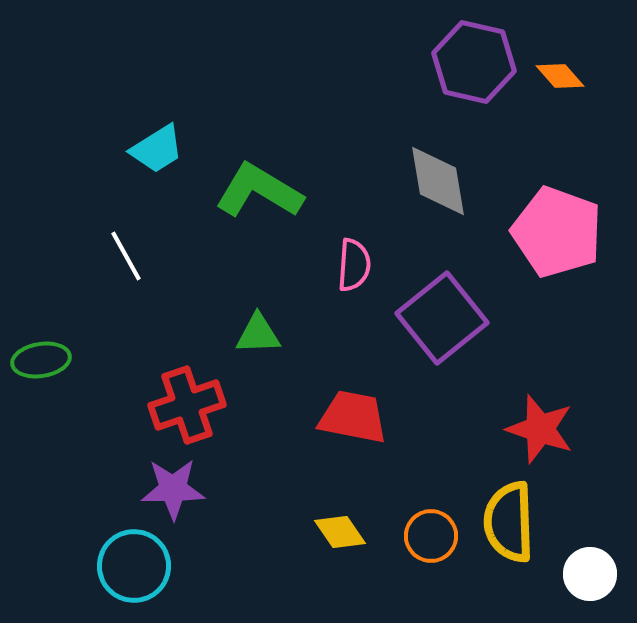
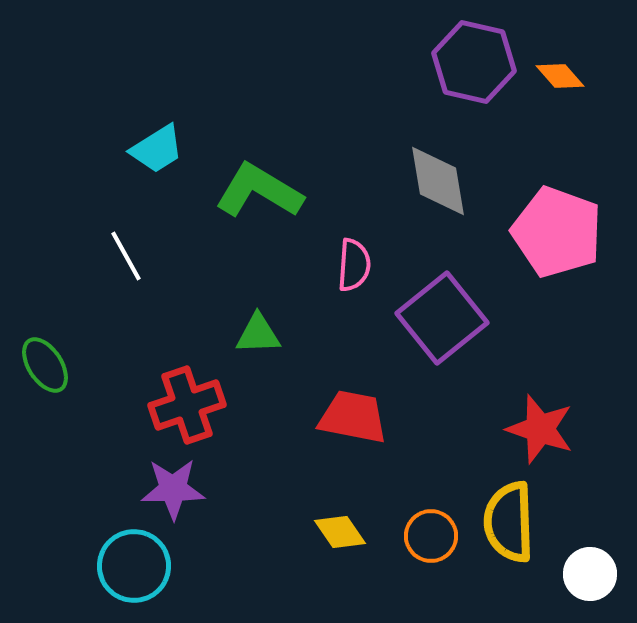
green ellipse: moved 4 px right, 5 px down; rotated 66 degrees clockwise
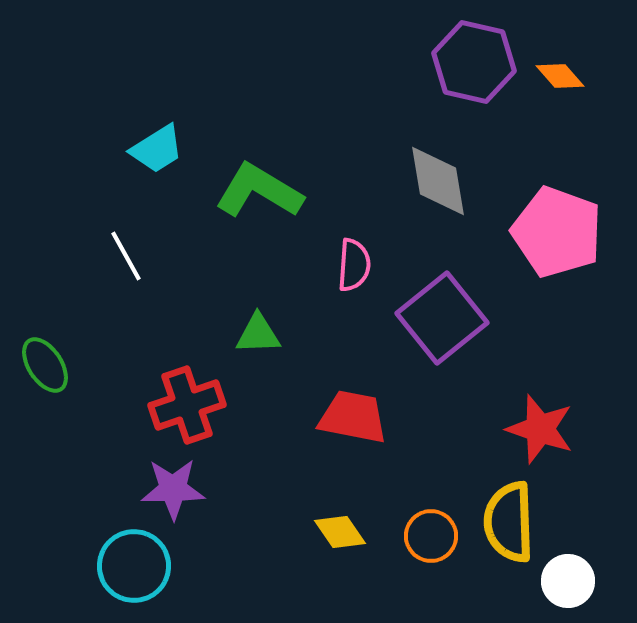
white circle: moved 22 px left, 7 px down
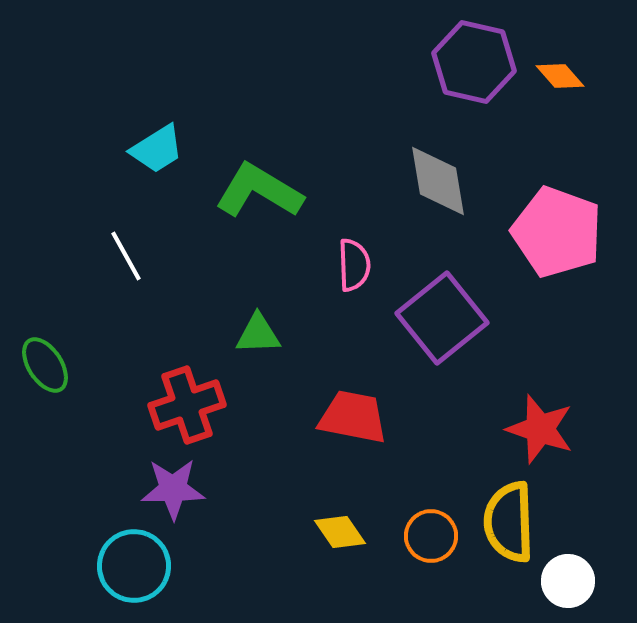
pink semicircle: rotated 6 degrees counterclockwise
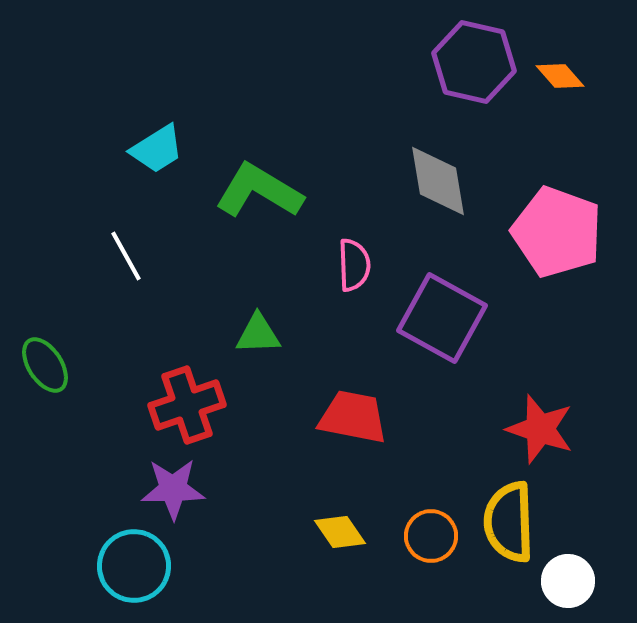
purple square: rotated 22 degrees counterclockwise
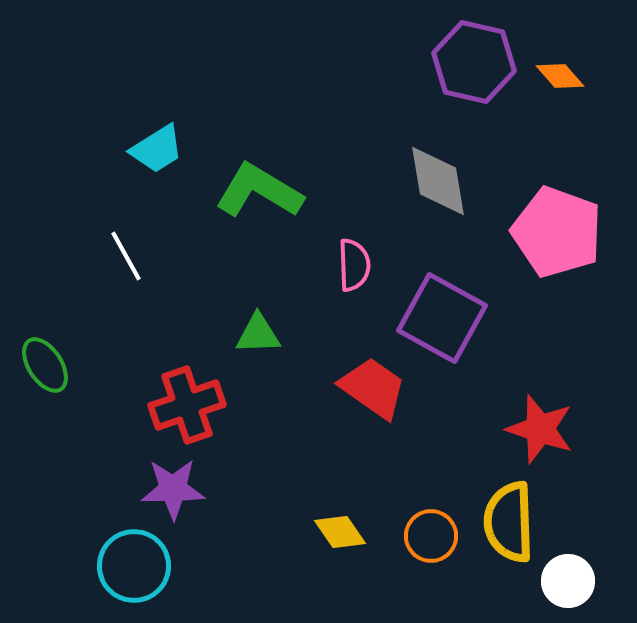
red trapezoid: moved 20 px right, 29 px up; rotated 24 degrees clockwise
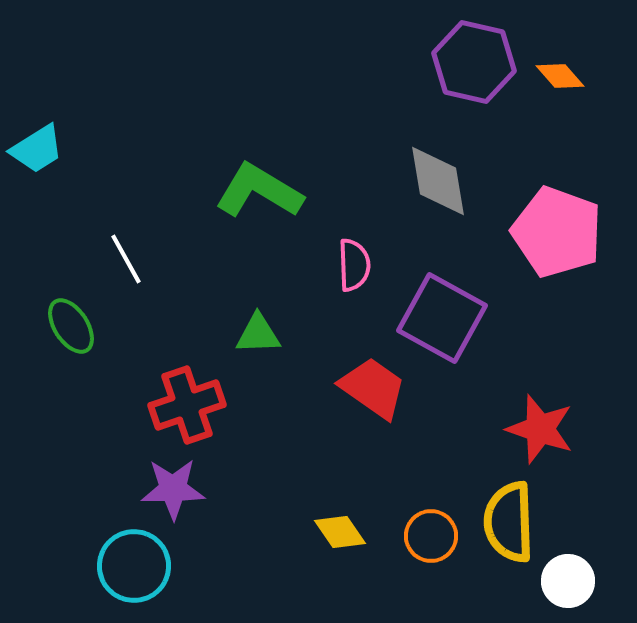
cyan trapezoid: moved 120 px left
white line: moved 3 px down
green ellipse: moved 26 px right, 39 px up
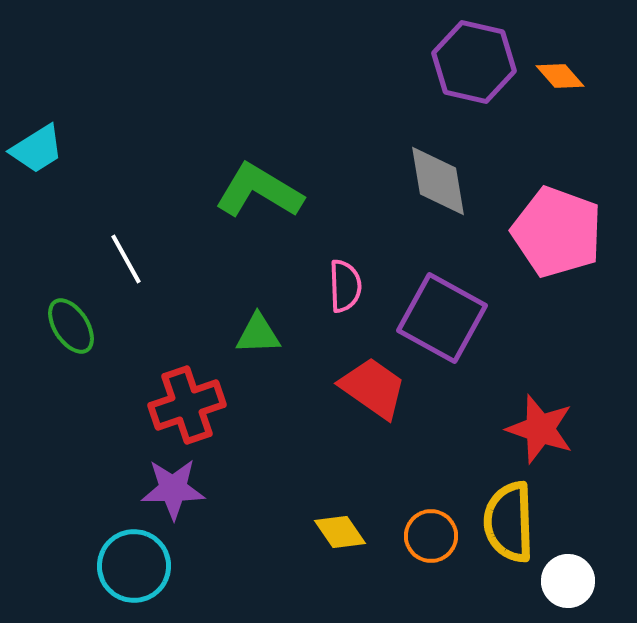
pink semicircle: moved 9 px left, 21 px down
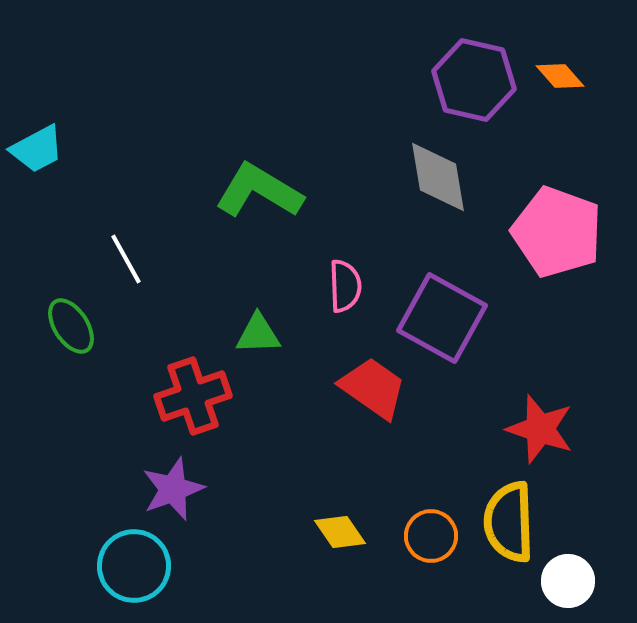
purple hexagon: moved 18 px down
cyan trapezoid: rotated 4 degrees clockwise
gray diamond: moved 4 px up
red cross: moved 6 px right, 9 px up
purple star: rotated 20 degrees counterclockwise
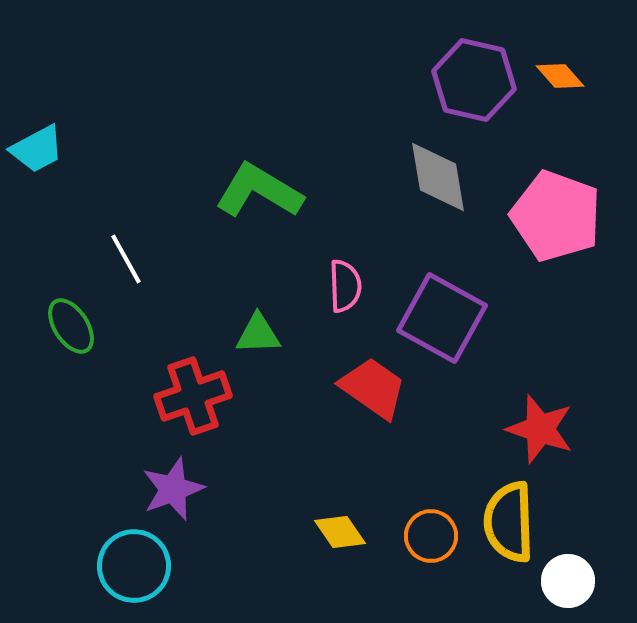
pink pentagon: moved 1 px left, 16 px up
